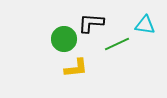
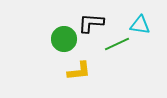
cyan triangle: moved 5 px left
yellow L-shape: moved 3 px right, 3 px down
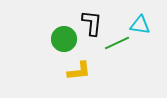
black L-shape: moved 1 px right; rotated 92 degrees clockwise
green line: moved 1 px up
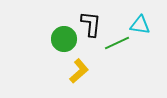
black L-shape: moved 1 px left, 1 px down
yellow L-shape: rotated 35 degrees counterclockwise
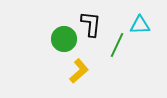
cyan triangle: rotated 10 degrees counterclockwise
green line: moved 2 px down; rotated 40 degrees counterclockwise
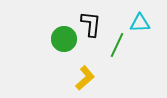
cyan triangle: moved 2 px up
yellow L-shape: moved 6 px right, 7 px down
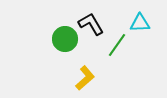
black L-shape: rotated 36 degrees counterclockwise
green circle: moved 1 px right
green line: rotated 10 degrees clockwise
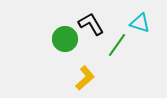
cyan triangle: rotated 20 degrees clockwise
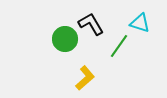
green line: moved 2 px right, 1 px down
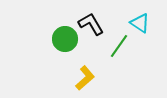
cyan triangle: rotated 15 degrees clockwise
